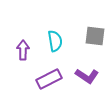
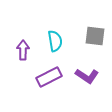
purple rectangle: moved 2 px up
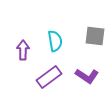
purple rectangle: rotated 10 degrees counterclockwise
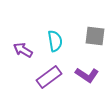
purple arrow: rotated 60 degrees counterclockwise
purple L-shape: moved 1 px up
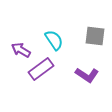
cyan semicircle: moved 1 px left, 1 px up; rotated 25 degrees counterclockwise
purple arrow: moved 2 px left
purple rectangle: moved 8 px left, 8 px up
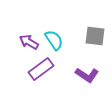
purple arrow: moved 8 px right, 8 px up
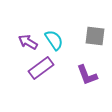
purple arrow: moved 1 px left
purple rectangle: moved 1 px up
purple L-shape: rotated 35 degrees clockwise
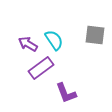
gray square: moved 1 px up
purple arrow: moved 2 px down
purple L-shape: moved 21 px left, 18 px down
